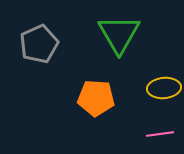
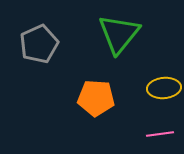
green triangle: rotated 9 degrees clockwise
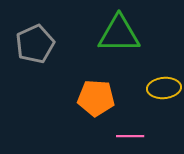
green triangle: rotated 51 degrees clockwise
gray pentagon: moved 4 px left
pink line: moved 30 px left, 2 px down; rotated 8 degrees clockwise
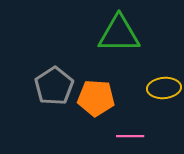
gray pentagon: moved 19 px right, 42 px down; rotated 9 degrees counterclockwise
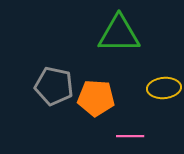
gray pentagon: rotated 27 degrees counterclockwise
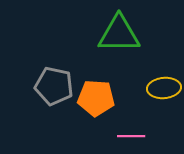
pink line: moved 1 px right
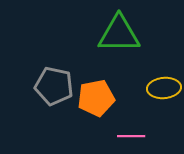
orange pentagon: rotated 15 degrees counterclockwise
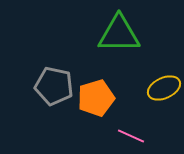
yellow ellipse: rotated 20 degrees counterclockwise
orange pentagon: rotated 6 degrees counterclockwise
pink line: rotated 24 degrees clockwise
